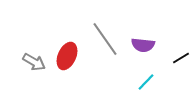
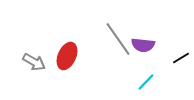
gray line: moved 13 px right
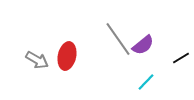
purple semicircle: rotated 45 degrees counterclockwise
red ellipse: rotated 12 degrees counterclockwise
gray arrow: moved 3 px right, 2 px up
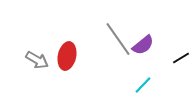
cyan line: moved 3 px left, 3 px down
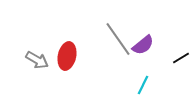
cyan line: rotated 18 degrees counterclockwise
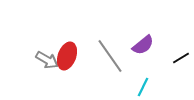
gray line: moved 8 px left, 17 px down
red ellipse: rotated 8 degrees clockwise
gray arrow: moved 10 px right
cyan line: moved 2 px down
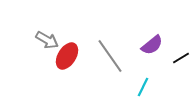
purple semicircle: moved 9 px right
red ellipse: rotated 12 degrees clockwise
gray arrow: moved 20 px up
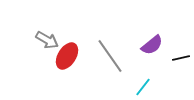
black line: rotated 18 degrees clockwise
cyan line: rotated 12 degrees clockwise
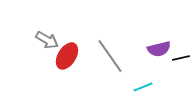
purple semicircle: moved 7 px right, 4 px down; rotated 25 degrees clockwise
cyan line: rotated 30 degrees clockwise
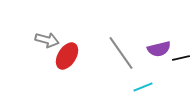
gray arrow: rotated 15 degrees counterclockwise
gray line: moved 11 px right, 3 px up
